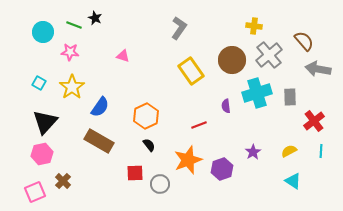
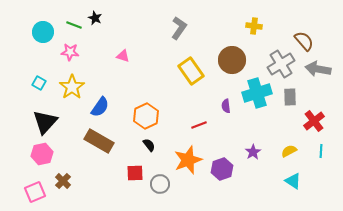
gray cross: moved 12 px right, 9 px down; rotated 8 degrees clockwise
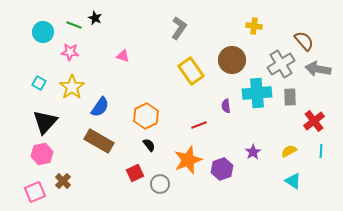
cyan cross: rotated 12 degrees clockwise
red square: rotated 24 degrees counterclockwise
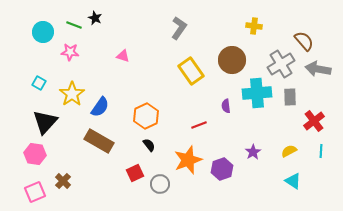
yellow star: moved 7 px down
pink hexagon: moved 7 px left; rotated 20 degrees clockwise
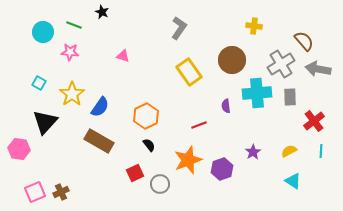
black star: moved 7 px right, 6 px up
yellow rectangle: moved 2 px left, 1 px down
pink hexagon: moved 16 px left, 5 px up
brown cross: moved 2 px left, 11 px down; rotated 21 degrees clockwise
